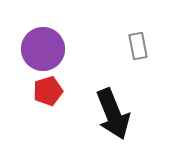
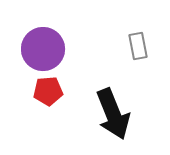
red pentagon: rotated 12 degrees clockwise
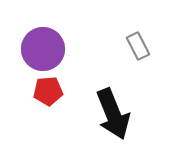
gray rectangle: rotated 16 degrees counterclockwise
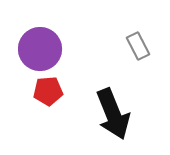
purple circle: moved 3 px left
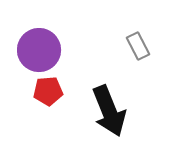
purple circle: moved 1 px left, 1 px down
black arrow: moved 4 px left, 3 px up
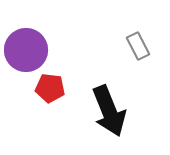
purple circle: moved 13 px left
red pentagon: moved 2 px right, 3 px up; rotated 12 degrees clockwise
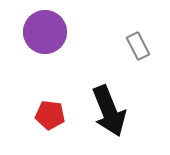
purple circle: moved 19 px right, 18 px up
red pentagon: moved 27 px down
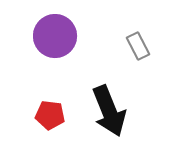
purple circle: moved 10 px right, 4 px down
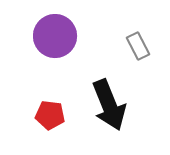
black arrow: moved 6 px up
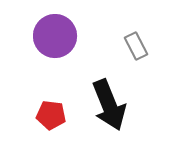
gray rectangle: moved 2 px left
red pentagon: moved 1 px right
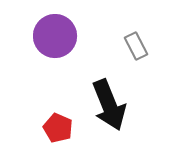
red pentagon: moved 7 px right, 13 px down; rotated 16 degrees clockwise
